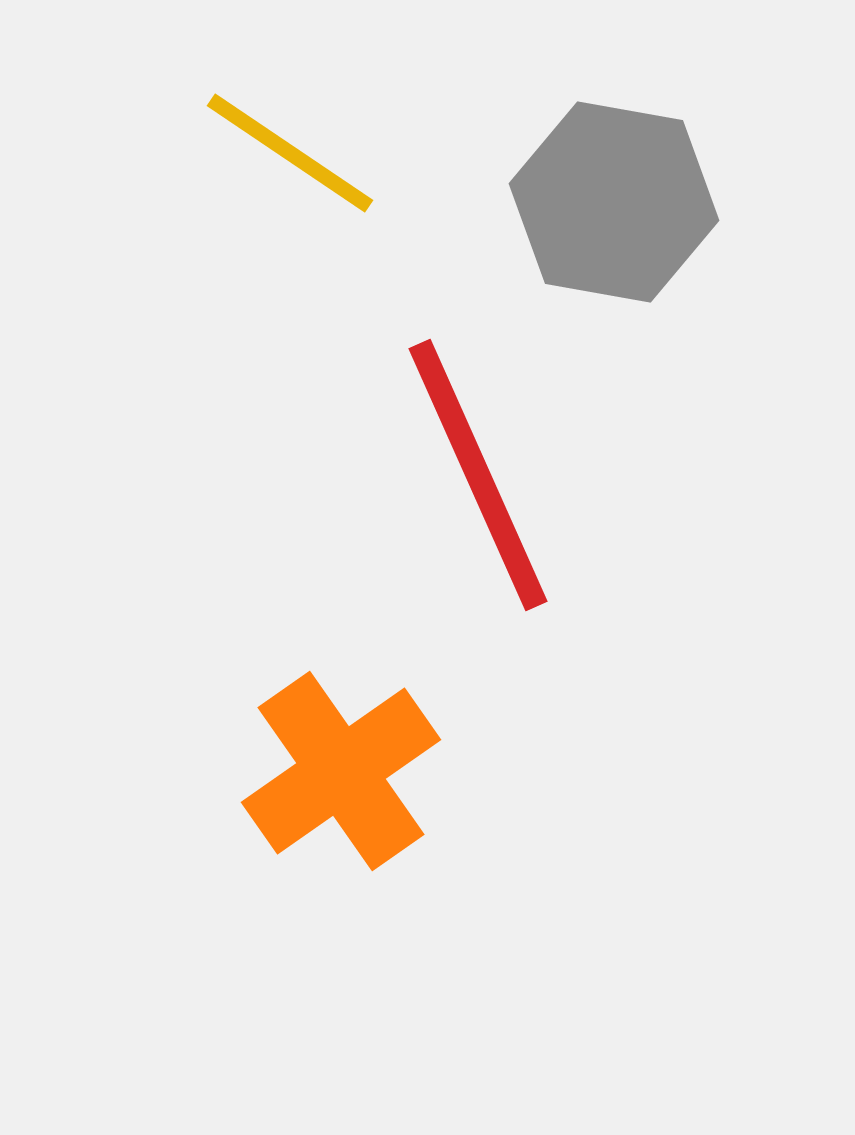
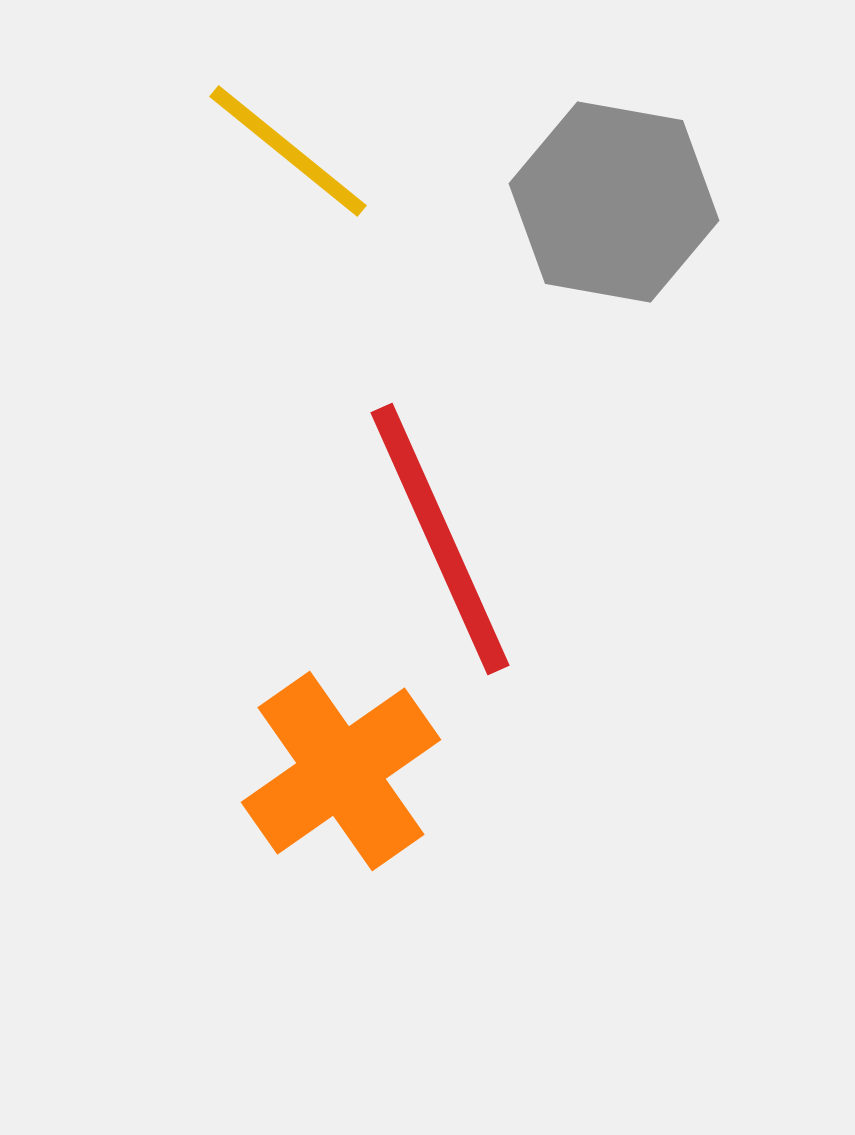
yellow line: moved 2 px left, 2 px up; rotated 5 degrees clockwise
red line: moved 38 px left, 64 px down
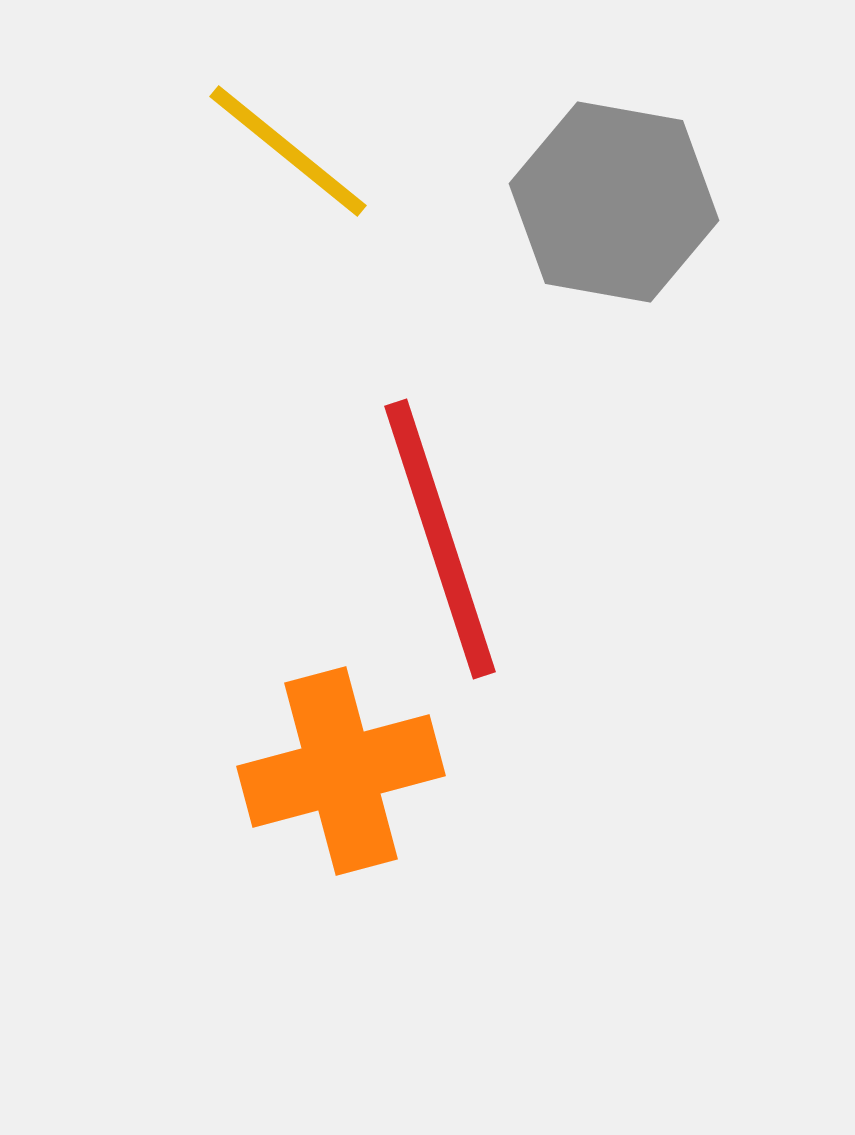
red line: rotated 6 degrees clockwise
orange cross: rotated 20 degrees clockwise
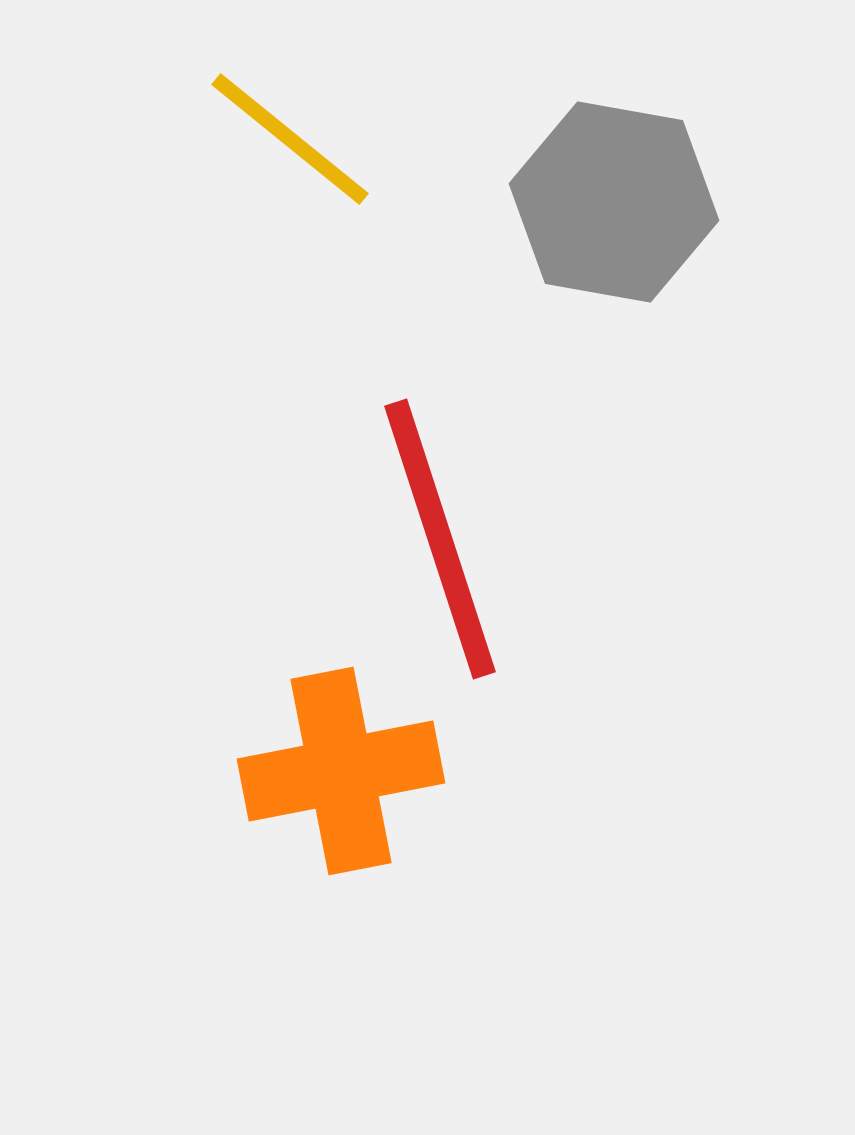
yellow line: moved 2 px right, 12 px up
orange cross: rotated 4 degrees clockwise
